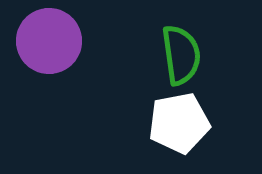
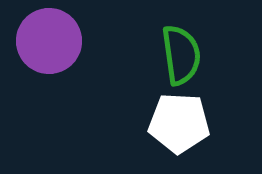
white pentagon: rotated 14 degrees clockwise
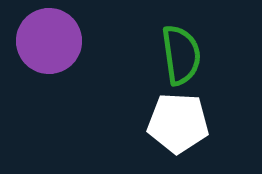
white pentagon: moved 1 px left
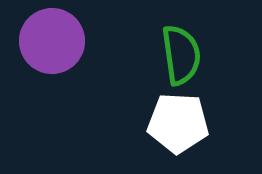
purple circle: moved 3 px right
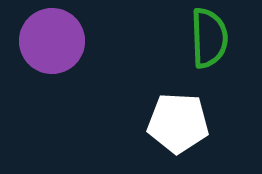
green semicircle: moved 28 px right, 17 px up; rotated 6 degrees clockwise
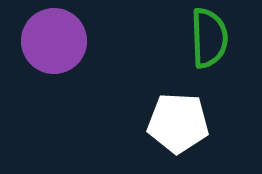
purple circle: moved 2 px right
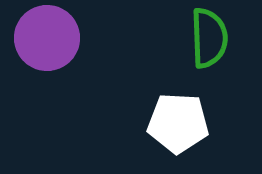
purple circle: moved 7 px left, 3 px up
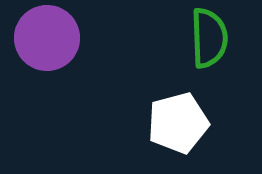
white pentagon: rotated 18 degrees counterclockwise
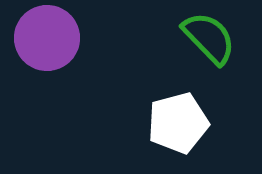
green semicircle: rotated 42 degrees counterclockwise
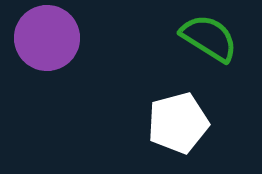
green semicircle: rotated 14 degrees counterclockwise
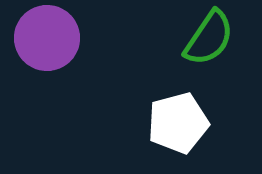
green semicircle: rotated 92 degrees clockwise
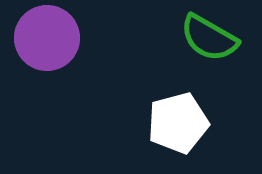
green semicircle: rotated 86 degrees clockwise
